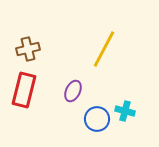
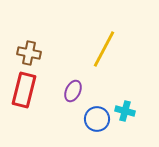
brown cross: moved 1 px right, 4 px down; rotated 25 degrees clockwise
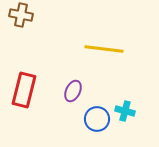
yellow line: rotated 69 degrees clockwise
brown cross: moved 8 px left, 38 px up
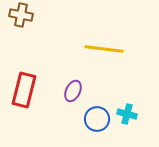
cyan cross: moved 2 px right, 3 px down
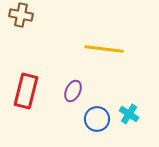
red rectangle: moved 2 px right, 1 px down
cyan cross: moved 2 px right; rotated 18 degrees clockwise
